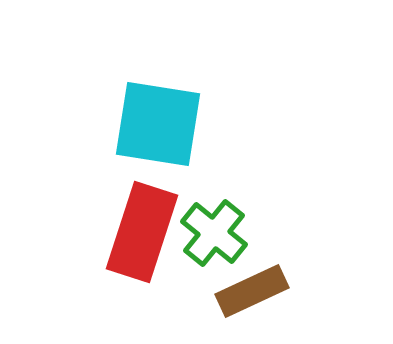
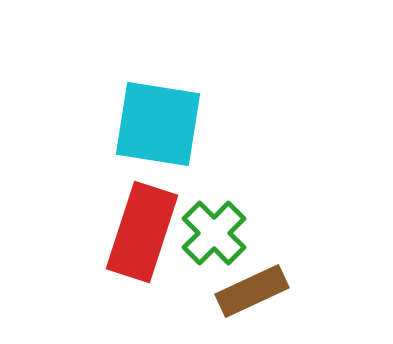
green cross: rotated 6 degrees clockwise
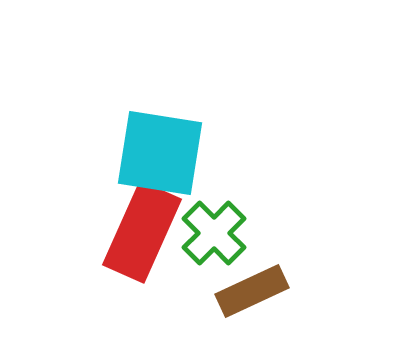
cyan square: moved 2 px right, 29 px down
red rectangle: rotated 6 degrees clockwise
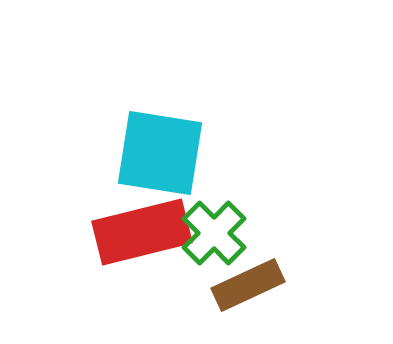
red rectangle: rotated 52 degrees clockwise
brown rectangle: moved 4 px left, 6 px up
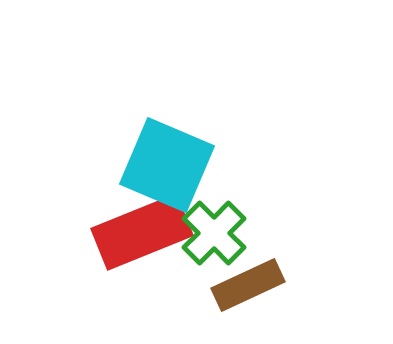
cyan square: moved 7 px right, 12 px down; rotated 14 degrees clockwise
red rectangle: rotated 8 degrees counterclockwise
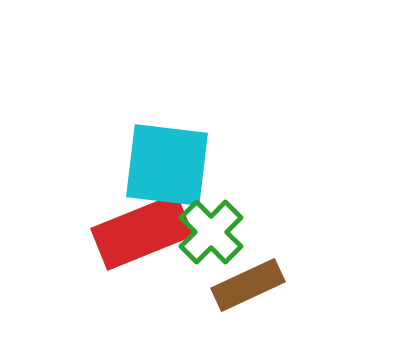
cyan square: rotated 16 degrees counterclockwise
green cross: moved 3 px left, 1 px up
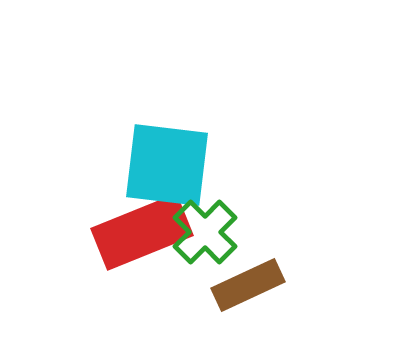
green cross: moved 6 px left
